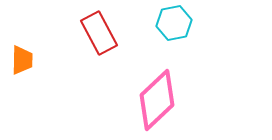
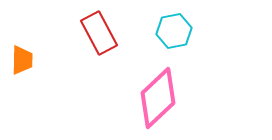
cyan hexagon: moved 8 px down
pink diamond: moved 1 px right, 2 px up
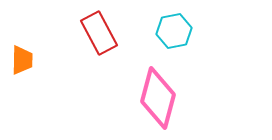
pink diamond: rotated 32 degrees counterclockwise
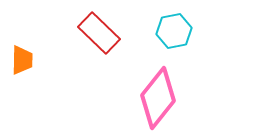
red rectangle: rotated 18 degrees counterclockwise
pink diamond: rotated 24 degrees clockwise
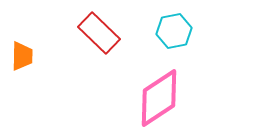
orange trapezoid: moved 4 px up
pink diamond: moved 1 px right; rotated 18 degrees clockwise
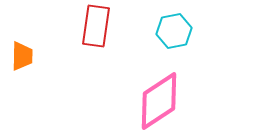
red rectangle: moved 3 px left, 7 px up; rotated 54 degrees clockwise
pink diamond: moved 3 px down
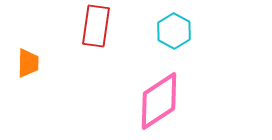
cyan hexagon: rotated 20 degrees counterclockwise
orange trapezoid: moved 6 px right, 7 px down
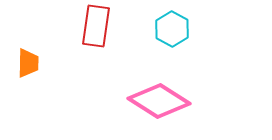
cyan hexagon: moved 2 px left, 2 px up
pink diamond: rotated 66 degrees clockwise
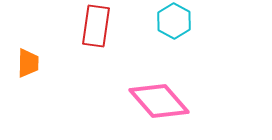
cyan hexagon: moved 2 px right, 8 px up
pink diamond: rotated 16 degrees clockwise
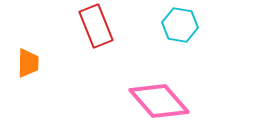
cyan hexagon: moved 6 px right, 4 px down; rotated 20 degrees counterclockwise
red rectangle: rotated 30 degrees counterclockwise
